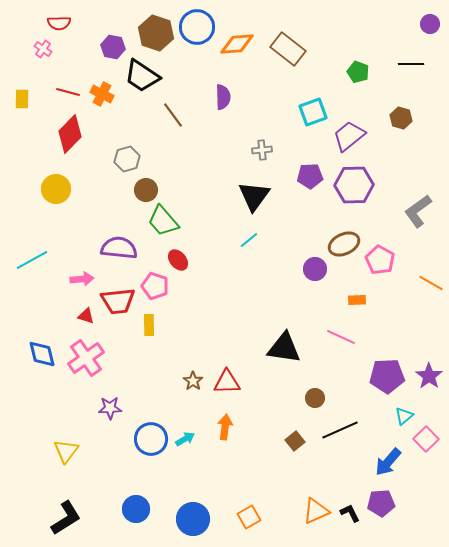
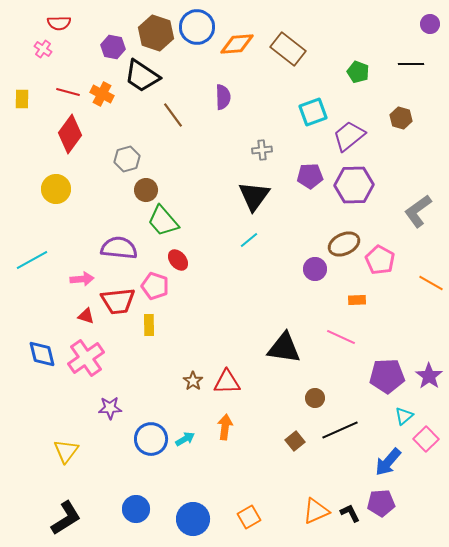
red diamond at (70, 134): rotated 9 degrees counterclockwise
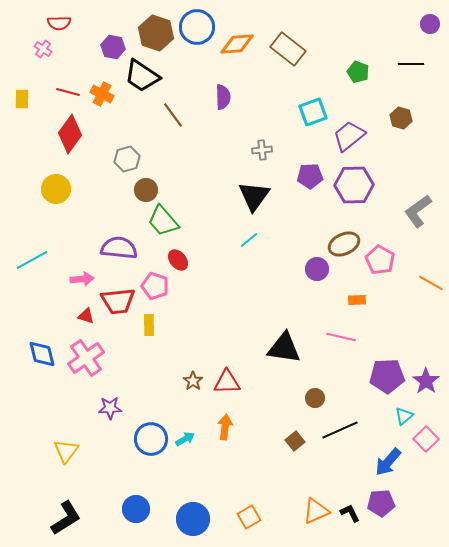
purple circle at (315, 269): moved 2 px right
pink line at (341, 337): rotated 12 degrees counterclockwise
purple star at (429, 376): moved 3 px left, 5 px down
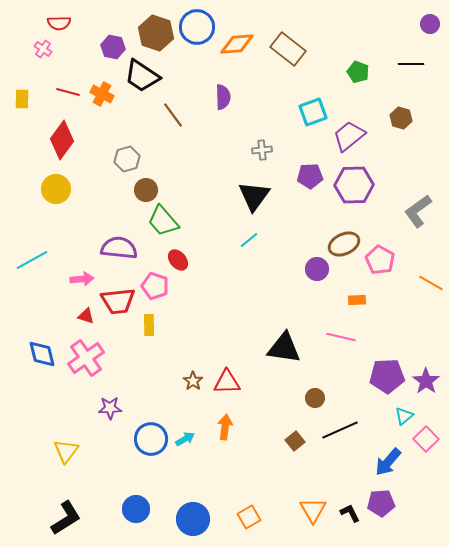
red diamond at (70, 134): moved 8 px left, 6 px down
orange triangle at (316, 511): moved 3 px left, 1 px up; rotated 36 degrees counterclockwise
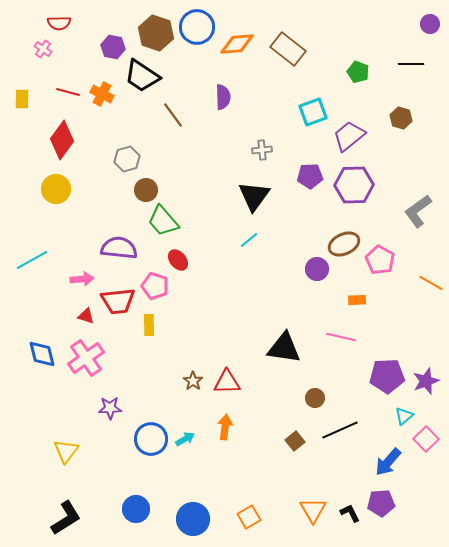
purple star at (426, 381): rotated 16 degrees clockwise
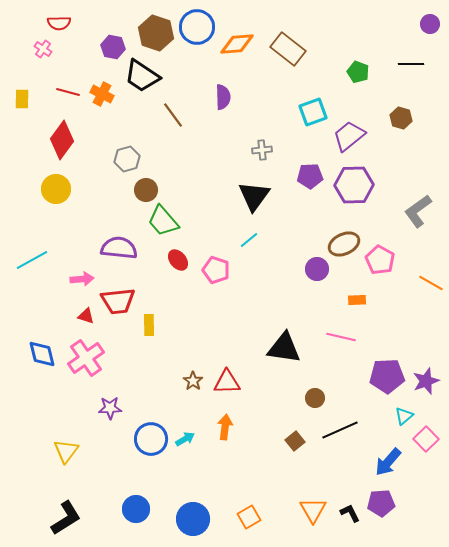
pink pentagon at (155, 286): moved 61 px right, 16 px up
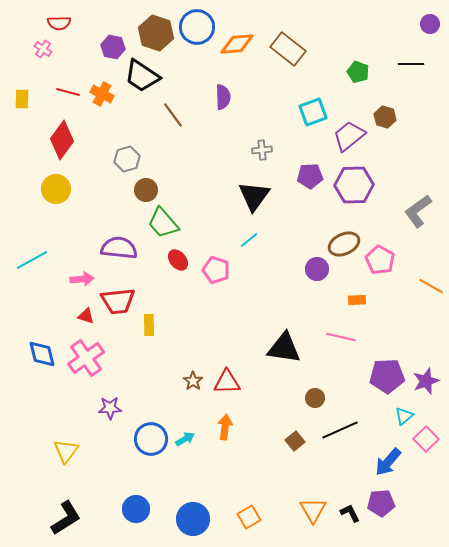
brown hexagon at (401, 118): moved 16 px left, 1 px up
green trapezoid at (163, 221): moved 2 px down
orange line at (431, 283): moved 3 px down
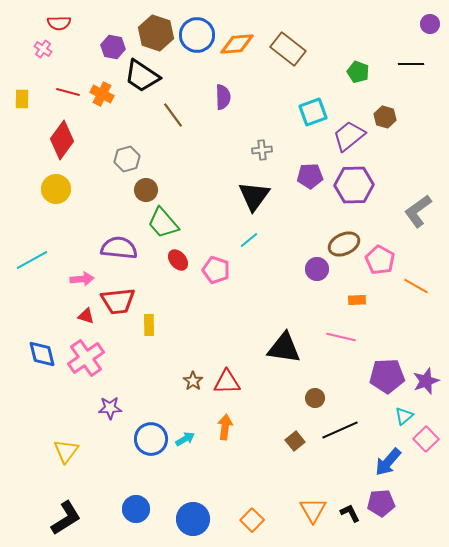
blue circle at (197, 27): moved 8 px down
orange line at (431, 286): moved 15 px left
orange square at (249, 517): moved 3 px right, 3 px down; rotated 15 degrees counterclockwise
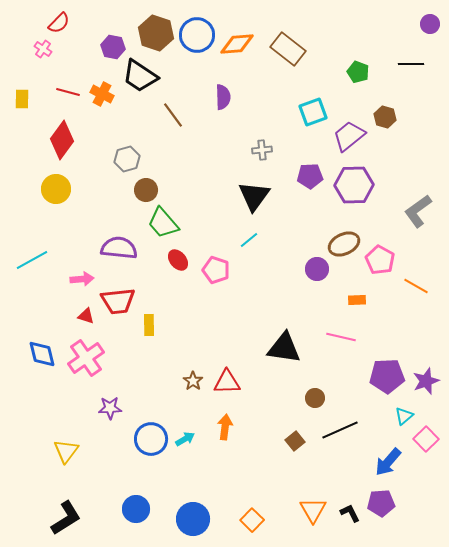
red semicircle at (59, 23): rotated 45 degrees counterclockwise
black trapezoid at (142, 76): moved 2 px left
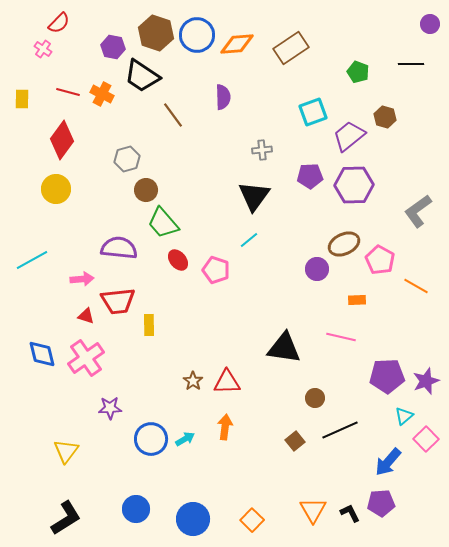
brown rectangle at (288, 49): moved 3 px right, 1 px up; rotated 72 degrees counterclockwise
black trapezoid at (140, 76): moved 2 px right
